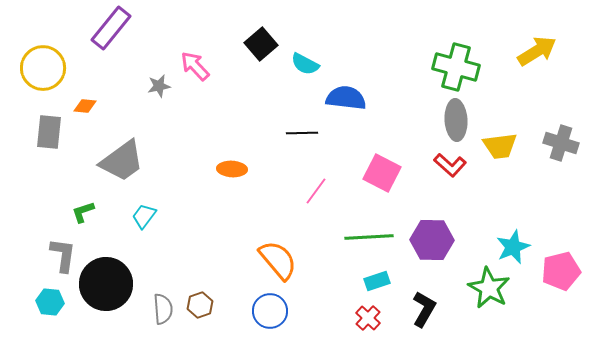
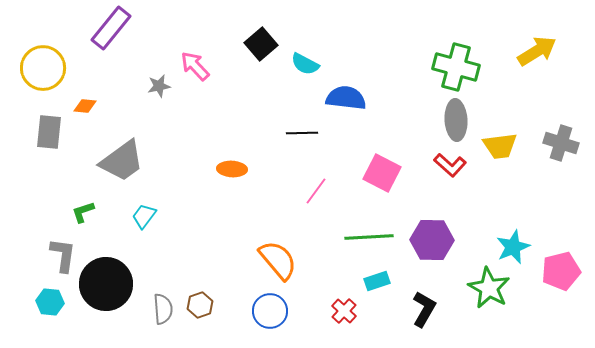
red cross: moved 24 px left, 7 px up
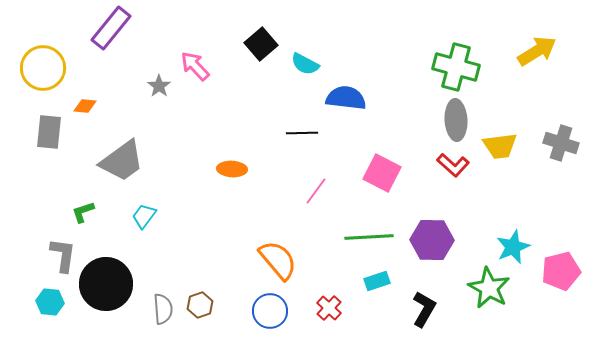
gray star: rotated 25 degrees counterclockwise
red L-shape: moved 3 px right
red cross: moved 15 px left, 3 px up
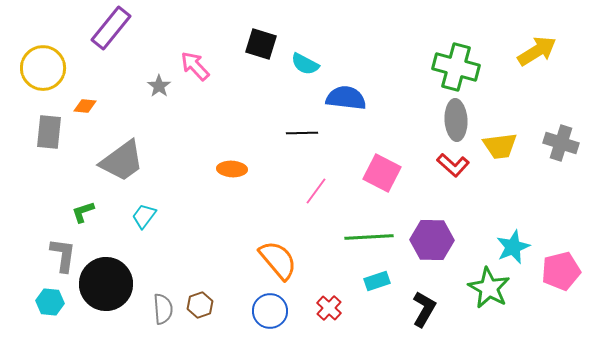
black square: rotated 32 degrees counterclockwise
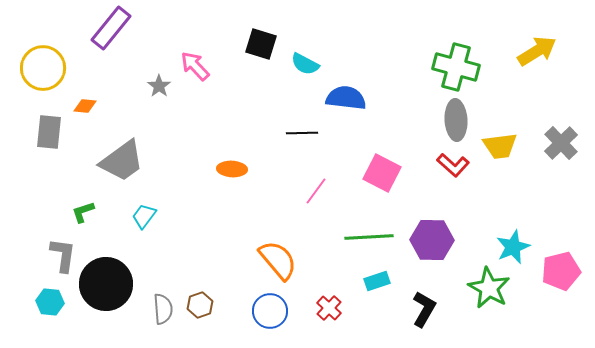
gray cross: rotated 28 degrees clockwise
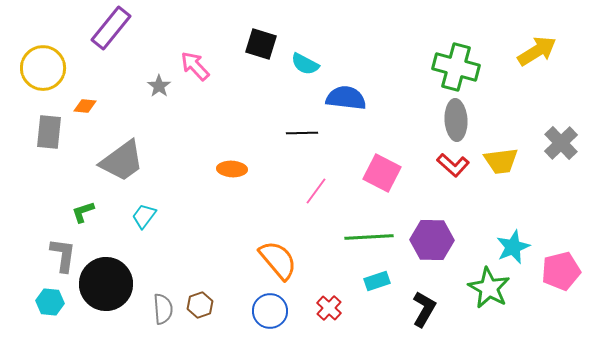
yellow trapezoid: moved 1 px right, 15 px down
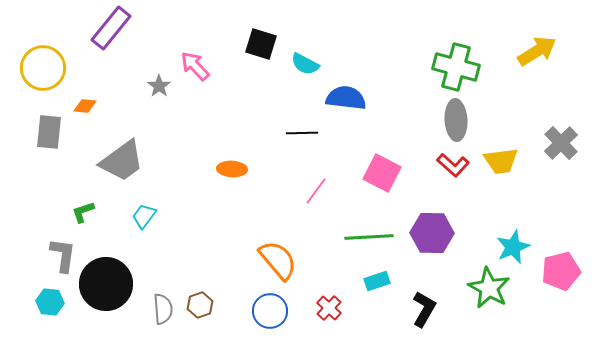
purple hexagon: moved 7 px up
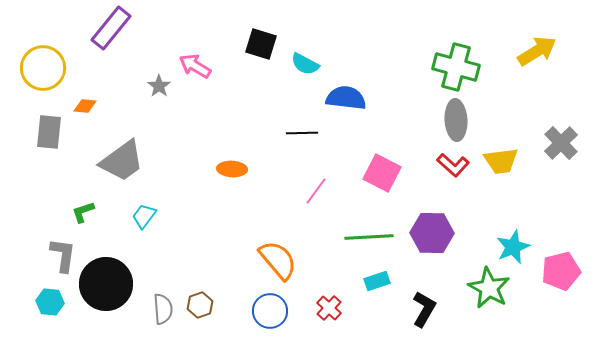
pink arrow: rotated 16 degrees counterclockwise
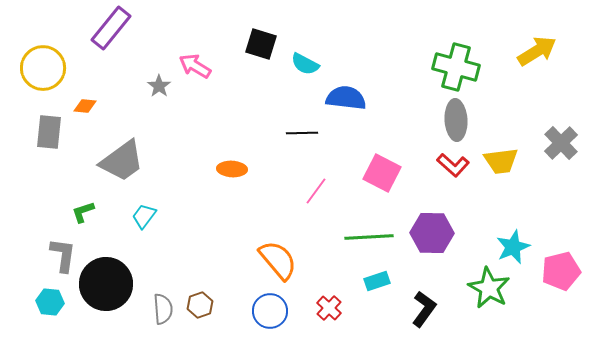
black L-shape: rotated 6 degrees clockwise
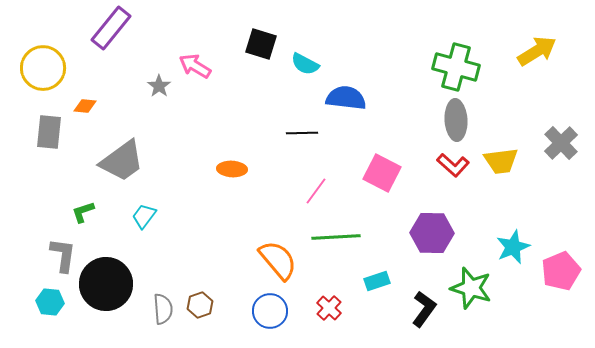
green line: moved 33 px left
pink pentagon: rotated 9 degrees counterclockwise
green star: moved 18 px left; rotated 12 degrees counterclockwise
